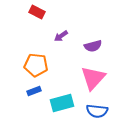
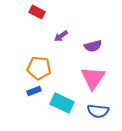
orange pentagon: moved 3 px right, 3 px down
pink triangle: rotated 8 degrees counterclockwise
cyan rectangle: rotated 40 degrees clockwise
blue semicircle: moved 1 px right
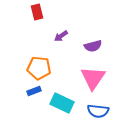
red rectangle: rotated 49 degrees clockwise
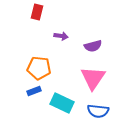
red rectangle: rotated 28 degrees clockwise
purple arrow: rotated 136 degrees counterclockwise
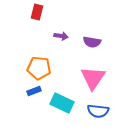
purple semicircle: moved 1 px left, 4 px up; rotated 24 degrees clockwise
